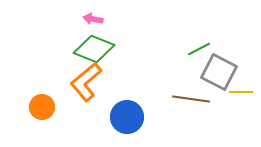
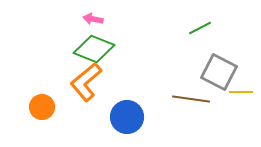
green line: moved 1 px right, 21 px up
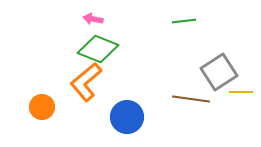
green line: moved 16 px left, 7 px up; rotated 20 degrees clockwise
green diamond: moved 4 px right
gray square: rotated 30 degrees clockwise
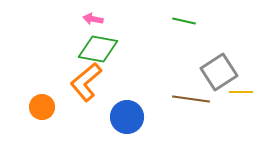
green line: rotated 20 degrees clockwise
green diamond: rotated 12 degrees counterclockwise
